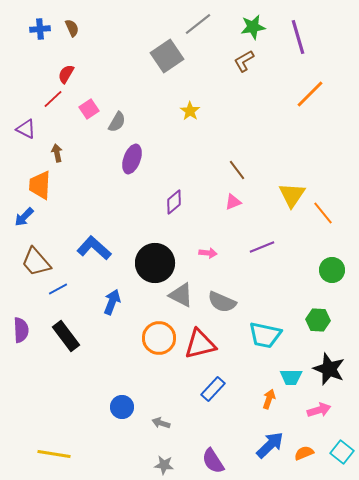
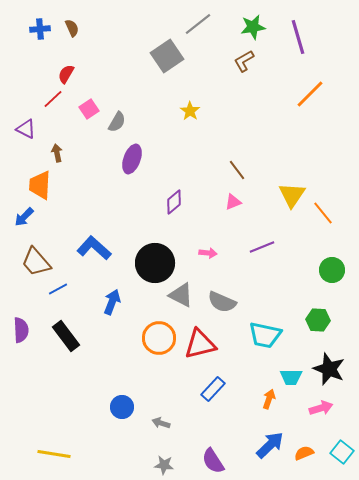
pink arrow at (319, 410): moved 2 px right, 2 px up
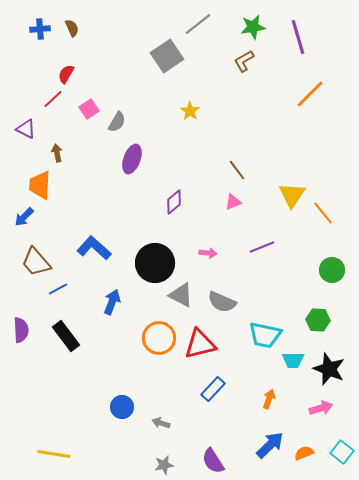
cyan trapezoid at (291, 377): moved 2 px right, 17 px up
gray star at (164, 465): rotated 18 degrees counterclockwise
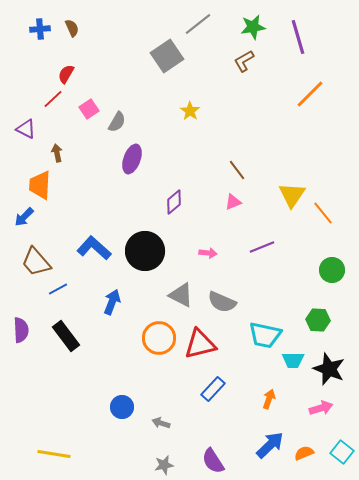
black circle at (155, 263): moved 10 px left, 12 px up
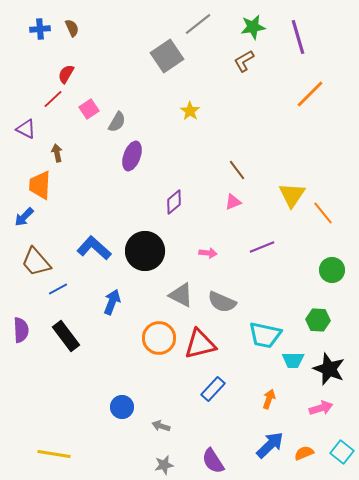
purple ellipse at (132, 159): moved 3 px up
gray arrow at (161, 423): moved 3 px down
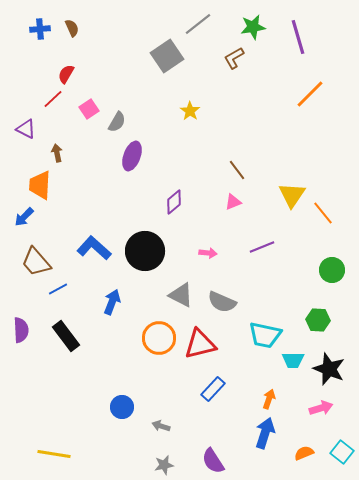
brown L-shape at (244, 61): moved 10 px left, 3 px up
blue arrow at (270, 445): moved 5 px left, 12 px up; rotated 28 degrees counterclockwise
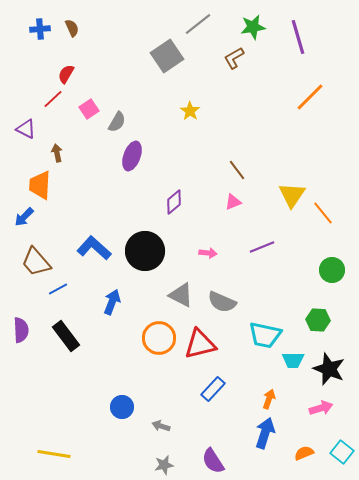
orange line at (310, 94): moved 3 px down
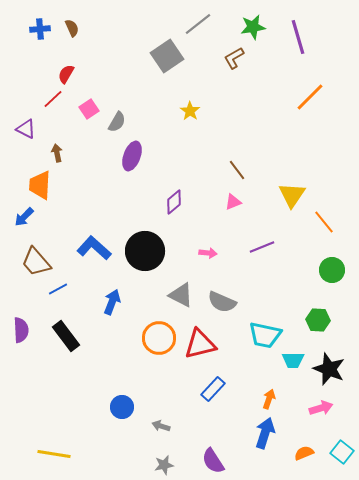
orange line at (323, 213): moved 1 px right, 9 px down
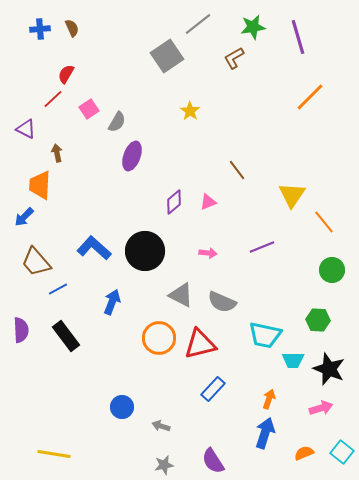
pink triangle at (233, 202): moved 25 px left
